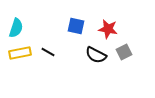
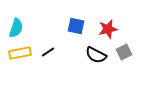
red star: rotated 24 degrees counterclockwise
black line: rotated 64 degrees counterclockwise
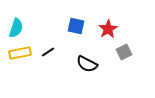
red star: rotated 18 degrees counterclockwise
black semicircle: moved 9 px left, 9 px down
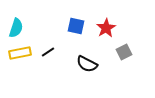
red star: moved 2 px left, 1 px up
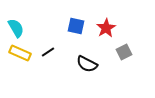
cyan semicircle: rotated 48 degrees counterclockwise
yellow rectangle: rotated 35 degrees clockwise
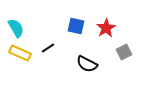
black line: moved 4 px up
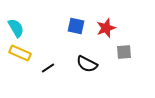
red star: rotated 12 degrees clockwise
black line: moved 20 px down
gray square: rotated 21 degrees clockwise
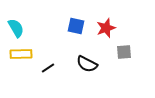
yellow rectangle: moved 1 px right, 1 px down; rotated 25 degrees counterclockwise
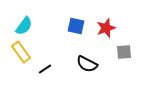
cyan semicircle: moved 8 px right, 2 px up; rotated 66 degrees clockwise
yellow rectangle: moved 2 px up; rotated 55 degrees clockwise
black line: moved 3 px left, 1 px down
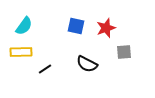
yellow rectangle: rotated 55 degrees counterclockwise
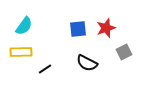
blue square: moved 2 px right, 3 px down; rotated 18 degrees counterclockwise
gray square: rotated 21 degrees counterclockwise
black semicircle: moved 1 px up
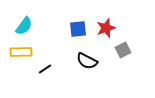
gray square: moved 1 px left, 2 px up
black semicircle: moved 2 px up
